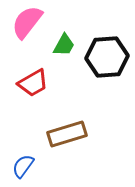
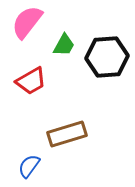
red trapezoid: moved 2 px left, 2 px up
blue semicircle: moved 6 px right
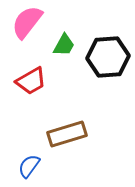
black hexagon: moved 1 px right
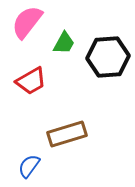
green trapezoid: moved 2 px up
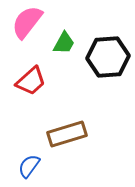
red trapezoid: rotated 12 degrees counterclockwise
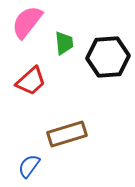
green trapezoid: rotated 35 degrees counterclockwise
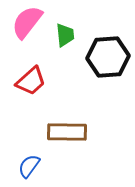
green trapezoid: moved 1 px right, 8 px up
brown rectangle: moved 2 px up; rotated 18 degrees clockwise
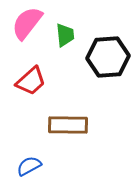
pink semicircle: moved 1 px down
brown rectangle: moved 1 px right, 7 px up
blue semicircle: rotated 25 degrees clockwise
